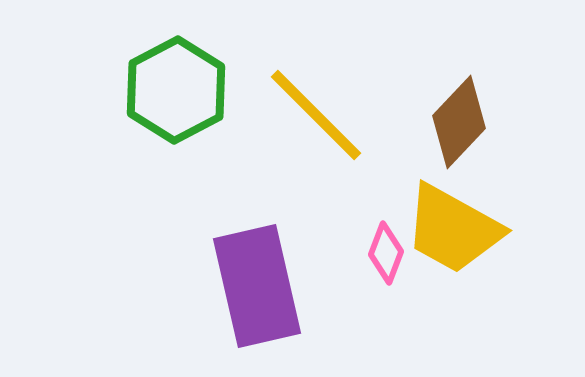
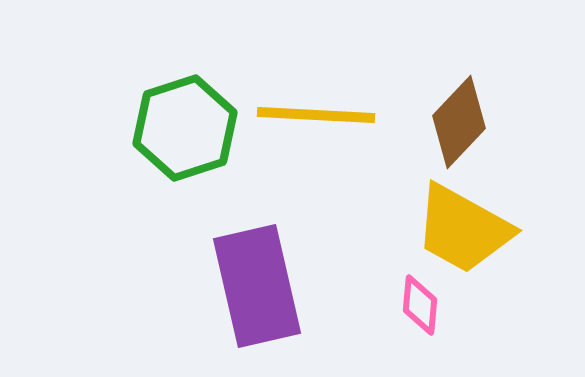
green hexagon: moved 9 px right, 38 px down; rotated 10 degrees clockwise
yellow line: rotated 42 degrees counterclockwise
yellow trapezoid: moved 10 px right
pink diamond: moved 34 px right, 52 px down; rotated 16 degrees counterclockwise
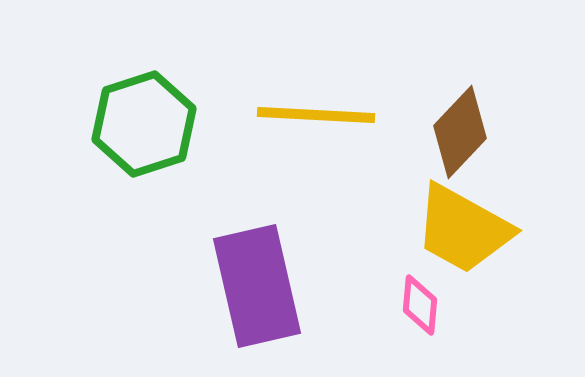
brown diamond: moved 1 px right, 10 px down
green hexagon: moved 41 px left, 4 px up
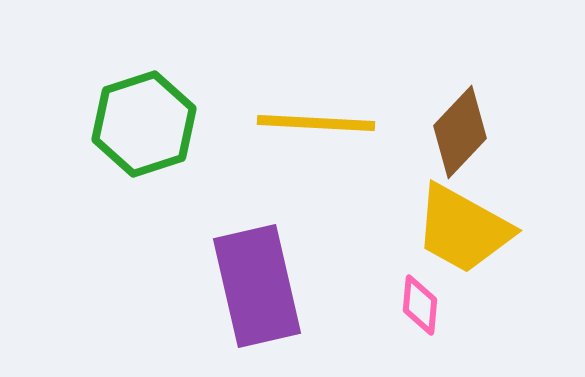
yellow line: moved 8 px down
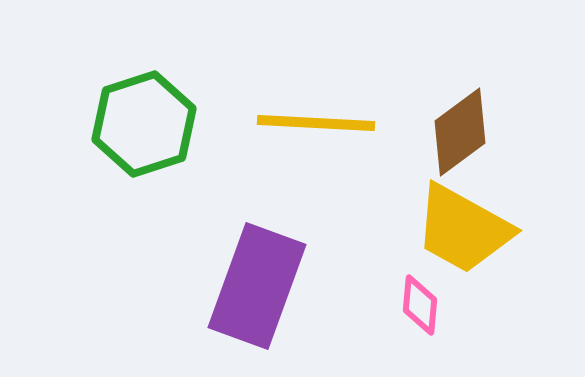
brown diamond: rotated 10 degrees clockwise
purple rectangle: rotated 33 degrees clockwise
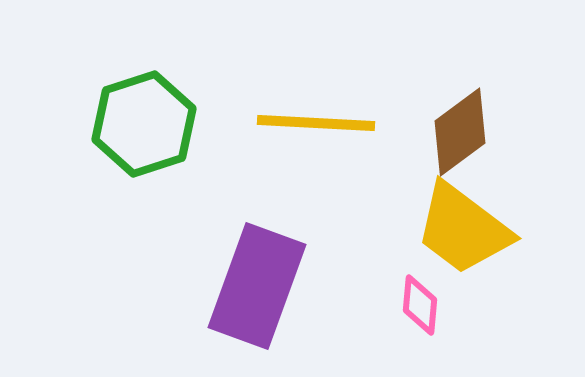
yellow trapezoid: rotated 8 degrees clockwise
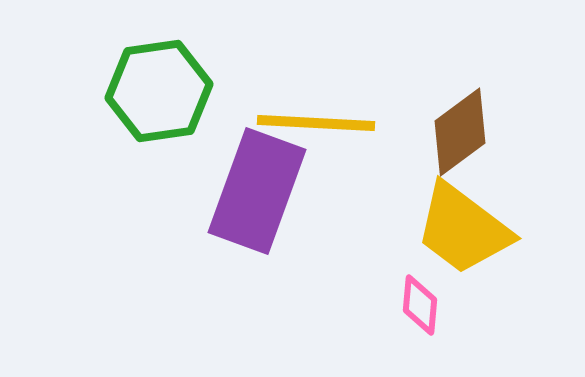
green hexagon: moved 15 px right, 33 px up; rotated 10 degrees clockwise
purple rectangle: moved 95 px up
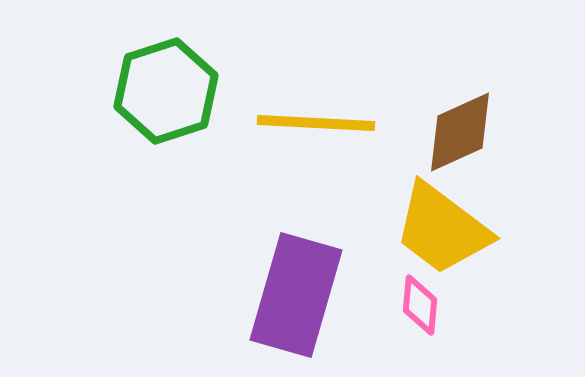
green hexagon: moved 7 px right; rotated 10 degrees counterclockwise
brown diamond: rotated 12 degrees clockwise
purple rectangle: moved 39 px right, 104 px down; rotated 4 degrees counterclockwise
yellow trapezoid: moved 21 px left
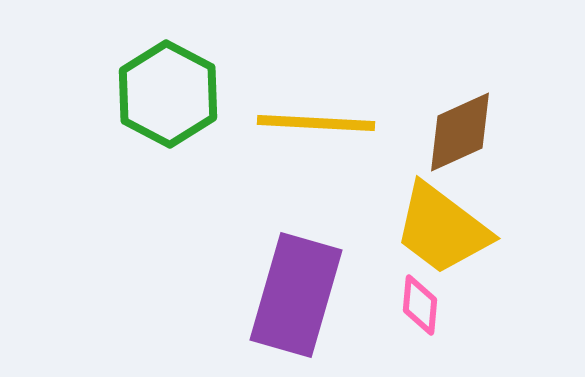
green hexagon: moved 2 px right, 3 px down; rotated 14 degrees counterclockwise
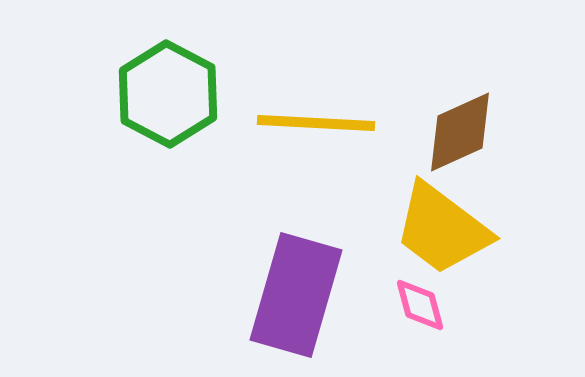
pink diamond: rotated 20 degrees counterclockwise
